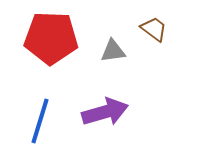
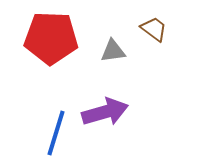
blue line: moved 16 px right, 12 px down
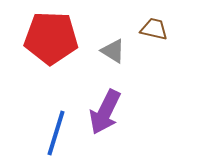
brown trapezoid: rotated 24 degrees counterclockwise
gray triangle: rotated 40 degrees clockwise
purple arrow: rotated 132 degrees clockwise
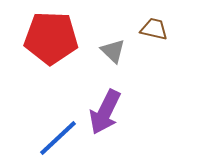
gray triangle: rotated 12 degrees clockwise
blue line: moved 2 px right, 5 px down; rotated 30 degrees clockwise
